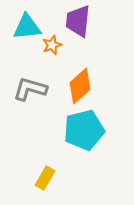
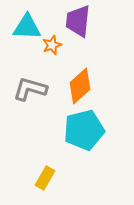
cyan triangle: rotated 8 degrees clockwise
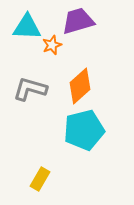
purple trapezoid: rotated 68 degrees clockwise
yellow rectangle: moved 5 px left, 1 px down
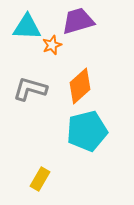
cyan pentagon: moved 3 px right, 1 px down
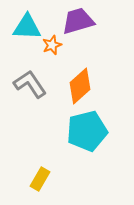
gray L-shape: moved 5 px up; rotated 40 degrees clockwise
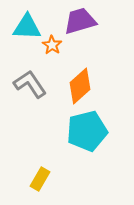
purple trapezoid: moved 2 px right
orange star: rotated 18 degrees counterclockwise
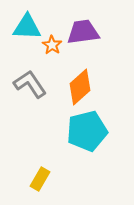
purple trapezoid: moved 3 px right, 11 px down; rotated 8 degrees clockwise
orange diamond: moved 1 px down
